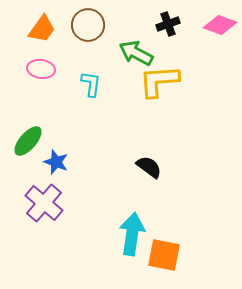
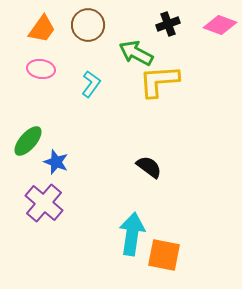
cyan L-shape: rotated 28 degrees clockwise
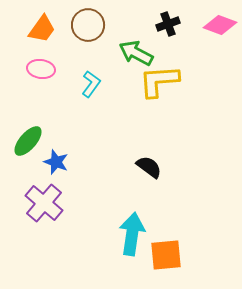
orange square: moved 2 px right; rotated 16 degrees counterclockwise
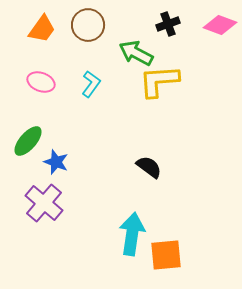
pink ellipse: moved 13 px down; rotated 12 degrees clockwise
